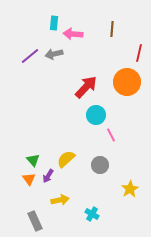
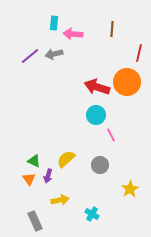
red arrow: moved 11 px right; rotated 115 degrees counterclockwise
green triangle: moved 1 px right, 1 px down; rotated 24 degrees counterclockwise
purple arrow: rotated 16 degrees counterclockwise
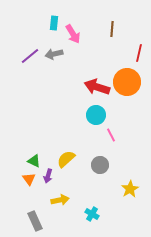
pink arrow: rotated 126 degrees counterclockwise
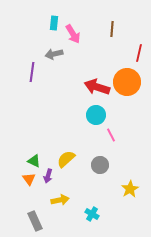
purple line: moved 2 px right, 16 px down; rotated 42 degrees counterclockwise
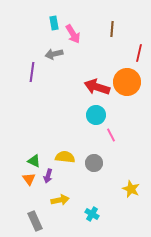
cyan rectangle: rotated 16 degrees counterclockwise
yellow semicircle: moved 1 px left, 2 px up; rotated 48 degrees clockwise
gray circle: moved 6 px left, 2 px up
yellow star: moved 1 px right; rotated 18 degrees counterclockwise
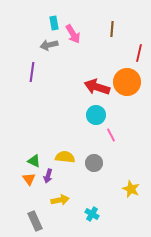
gray arrow: moved 5 px left, 9 px up
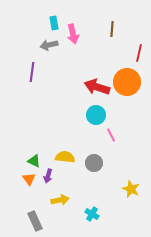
pink arrow: rotated 18 degrees clockwise
